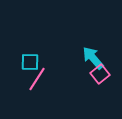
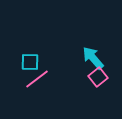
pink square: moved 2 px left, 3 px down
pink line: rotated 20 degrees clockwise
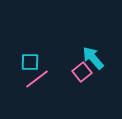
pink square: moved 16 px left, 5 px up
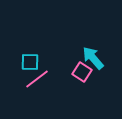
pink square: rotated 18 degrees counterclockwise
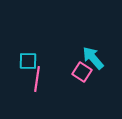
cyan square: moved 2 px left, 1 px up
pink line: rotated 45 degrees counterclockwise
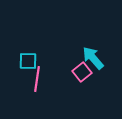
pink square: rotated 18 degrees clockwise
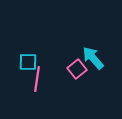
cyan square: moved 1 px down
pink square: moved 5 px left, 3 px up
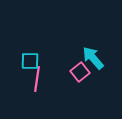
cyan square: moved 2 px right, 1 px up
pink square: moved 3 px right, 3 px down
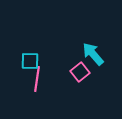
cyan arrow: moved 4 px up
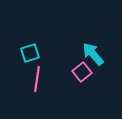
cyan square: moved 8 px up; rotated 18 degrees counterclockwise
pink square: moved 2 px right
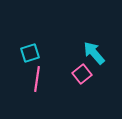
cyan arrow: moved 1 px right, 1 px up
pink square: moved 2 px down
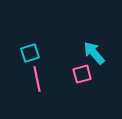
pink square: rotated 24 degrees clockwise
pink line: rotated 20 degrees counterclockwise
